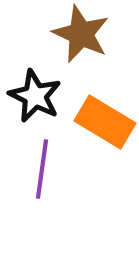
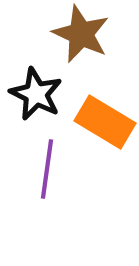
black star: moved 1 px right, 2 px up
purple line: moved 5 px right
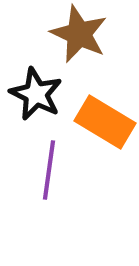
brown star: moved 2 px left
purple line: moved 2 px right, 1 px down
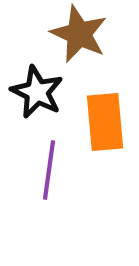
black star: moved 1 px right, 2 px up
orange rectangle: rotated 54 degrees clockwise
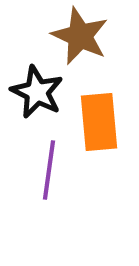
brown star: moved 1 px right, 2 px down
orange rectangle: moved 6 px left
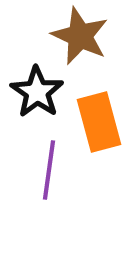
black star: rotated 8 degrees clockwise
orange rectangle: rotated 10 degrees counterclockwise
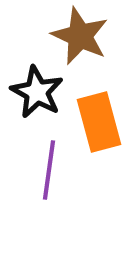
black star: rotated 6 degrees counterclockwise
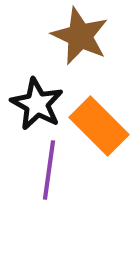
black star: moved 12 px down
orange rectangle: moved 4 px down; rotated 30 degrees counterclockwise
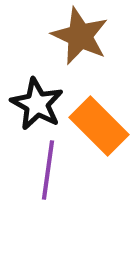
purple line: moved 1 px left
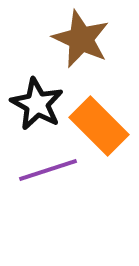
brown star: moved 1 px right, 3 px down
purple line: rotated 64 degrees clockwise
